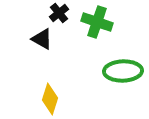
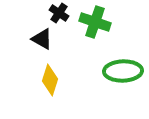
black cross: rotated 18 degrees counterclockwise
green cross: moved 2 px left
yellow diamond: moved 19 px up
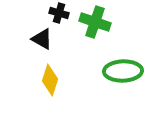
black cross: rotated 18 degrees counterclockwise
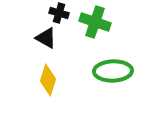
black triangle: moved 4 px right, 1 px up
green ellipse: moved 10 px left
yellow diamond: moved 2 px left
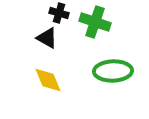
black triangle: moved 1 px right
yellow diamond: rotated 40 degrees counterclockwise
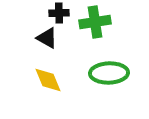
black cross: rotated 18 degrees counterclockwise
green cross: rotated 28 degrees counterclockwise
green ellipse: moved 4 px left, 2 px down
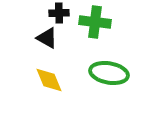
green cross: rotated 16 degrees clockwise
green ellipse: rotated 12 degrees clockwise
yellow diamond: moved 1 px right
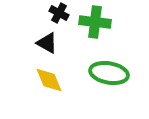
black cross: rotated 30 degrees clockwise
black triangle: moved 5 px down
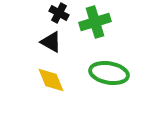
green cross: rotated 24 degrees counterclockwise
black triangle: moved 4 px right, 1 px up
yellow diamond: moved 2 px right
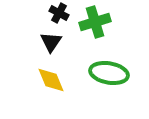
black triangle: rotated 35 degrees clockwise
